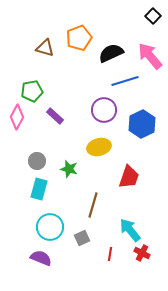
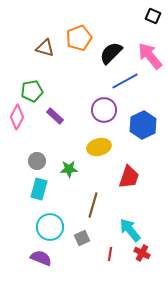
black square: rotated 21 degrees counterclockwise
black semicircle: rotated 20 degrees counterclockwise
blue line: rotated 12 degrees counterclockwise
blue hexagon: moved 1 px right, 1 px down
green star: rotated 18 degrees counterclockwise
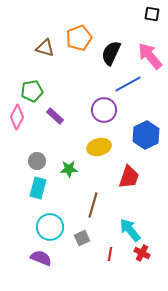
black square: moved 1 px left, 2 px up; rotated 14 degrees counterclockwise
black semicircle: rotated 20 degrees counterclockwise
blue line: moved 3 px right, 3 px down
blue hexagon: moved 3 px right, 10 px down
cyan rectangle: moved 1 px left, 1 px up
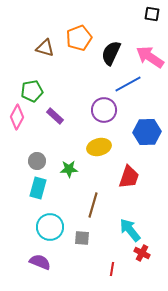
pink arrow: moved 1 px down; rotated 16 degrees counterclockwise
blue hexagon: moved 1 px right, 3 px up; rotated 24 degrees clockwise
gray square: rotated 28 degrees clockwise
red line: moved 2 px right, 15 px down
purple semicircle: moved 1 px left, 4 px down
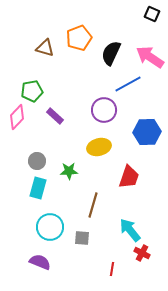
black square: rotated 14 degrees clockwise
pink diamond: rotated 15 degrees clockwise
green star: moved 2 px down
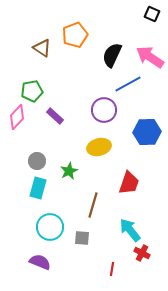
orange pentagon: moved 4 px left, 3 px up
brown triangle: moved 3 px left; rotated 18 degrees clockwise
black semicircle: moved 1 px right, 2 px down
green star: rotated 24 degrees counterclockwise
red trapezoid: moved 6 px down
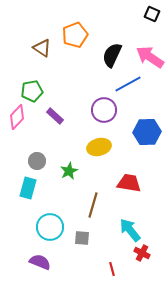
red trapezoid: rotated 100 degrees counterclockwise
cyan rectangle: moved 10 px left
red line: rotated 24 degrees counterclockwise
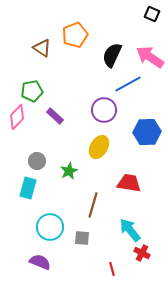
yellow ellipse: rotated 45 degrees counterclockwise
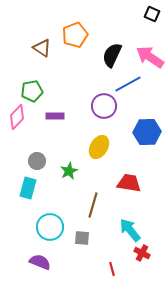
purple circle: moved 4 px up
purple rectangle: rotated 42 degrees counterclockwise
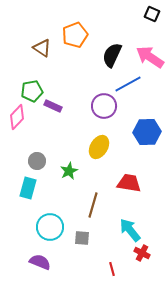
purple rectangle: moved 2 px left, 10 px up; rotated 24 degrees clockwise
